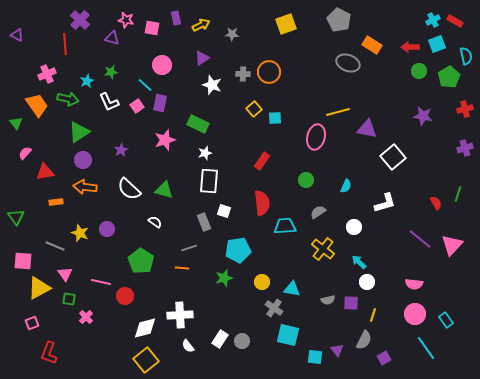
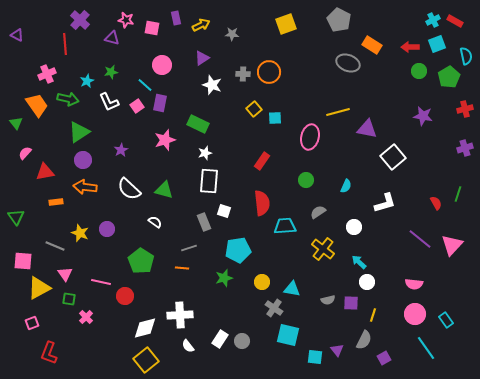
pink ellipse at (316, 137): moved 6 px left
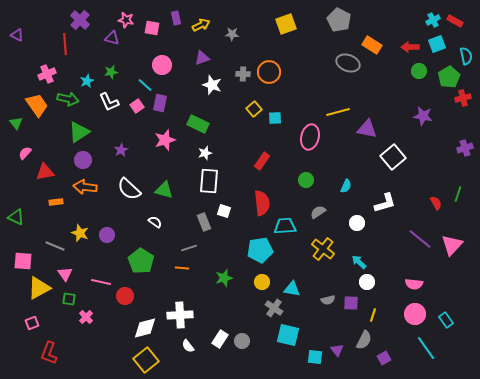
purple triangle at (202, 58): rotated 14 degrees clockwise
red cross at (465, 109): moved 2 px left, 11 px up
green triangle at (16, 217): rotated 30 degrees counterclockwise
white circle at (354, 227): moved 3 px right, 4 px up
purple circle at (107, 229): moved 6 px down
cyan pentagon at (238, 250): moved 22 px right
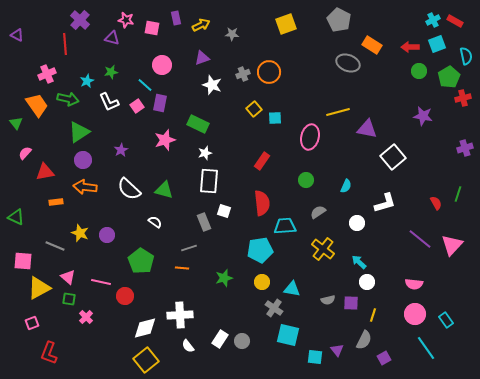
gray cross at (243, 74): rotated 24 degrees counterclockwise
pink triangle at (65, 274): moved 3 px right, 3 px down; rotated 14 degrees counterclockwise
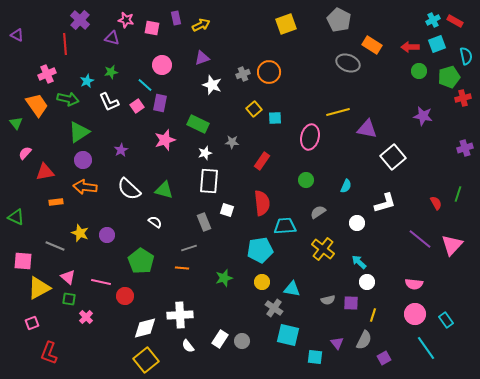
gray star at (232, 34): moved 108 px down
green pentagon at (449, 77): rotated 15 degrees clockwise
white square at (224, 211): moved 3 px right, 1 px up
purple triangle at (337, 350): moved 7 px up
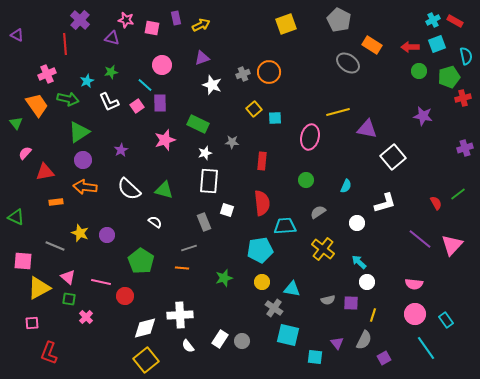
gray ellipse at (348, 63): rotated 15 degrees clockwise
purple rectangle at (160, 103): rotated 12 degrees counterclockwise
red rectangle at (262, 161): rotated 30 degrees counterclockwise
green line at (458, 194): rotated 35 degrees clockwise
pink square at (32, 323): rotated 16 degrees clockwise
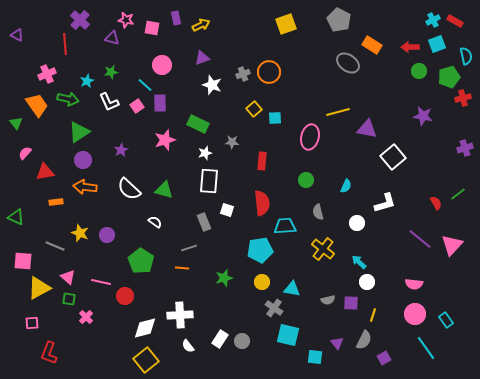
gray semicircle at (318, 212): rotated 70 degrees counterclockwise
